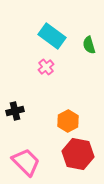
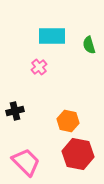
cyan rectangle: rotated 36 degrees counterclockwise
pink cross: moved 7 px left
orange hexagon: rotated 20 degrees counterclockwise
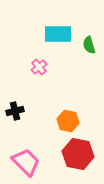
cyan rectangle: moved 6 px right, 2 px up
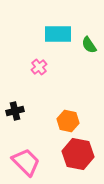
green semicircle: rotated 18 degrees counterclockwise
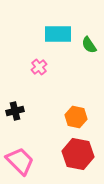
orange hexagon: moved 8 px right, 4 px up
pink trapezoid: moved 6 px left, 1 px up
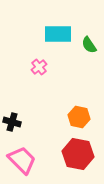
black cross: moved 3 px left, 11 px down; rotated 30 degrees clockwise
orange hexagon: moved 3 px right
pink trapezoid: moved 2 px right, 1 px up
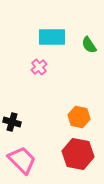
cyan rectangle: moved 6 px left, 3 px down
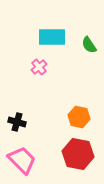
black cross: moved 5 px right
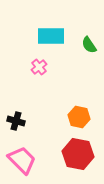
cyan rectangle: moved 1 px left, 1 px up
black cross: moved 1 px left, 1 px up
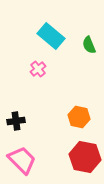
cyan rectangle: rotated 40 degrees clockwise
green semicircle: rotated 12 degrees clockwise
pink cross: moved 1 px left, 2 px down
black cross: rotated 24 degrees counterclockwise
red hexagon: moved 7 px right, 3 px down
